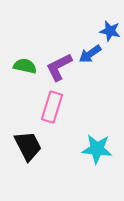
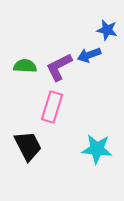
blue star: moved 3 px left, 1 px up
blue arrow: moved 1 px left, 1 px down; rotated 15 degrees clockwise
green semicircle: rotated 10 degrees counterclockwise
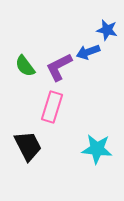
blue arrow: moved 1 px left, 3 px up
green semicircle: rotated 130 degrees counterclockwise
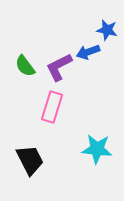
black trapezoid: moved 2 px right, 14 px down
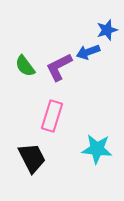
blue star: rotated 30 degrees counterclockwise
pink rectangle: moved 9 px down
black trapezoid: moved 2 px right, 2 px up
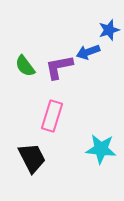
blue star: moved 2 px right
purple L-shape: rotated 16 degrees clockwise
cyan star: moved 4 px right
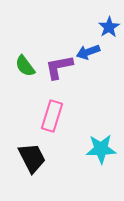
blue star: moved 3 px up; rotated 15 degrees counterclockwise
cyan star: rotated 8 degrees counterclockwise
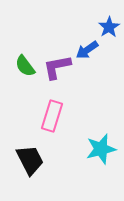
blue arrow: moved 1 px left, 2 px up; rotated 15 degrees counterclockwise
purple L-shape: moved 2 px left
cyan star: rotated 12 degrees counterclockwise
black trapezoid: moved 2 px left, 2 px down
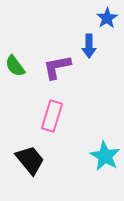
blue star: moved 2 px left, 9 px up
blue arrow: moved 2 px right, 4 px up; rotated 55 degrees counterclockwise
green semicircle: moved 10 px left
cyan star: moved 4 px right, 7 px down; rotated 28 degrees counterclockwise
black trapezoid: rotated 12 degrees counterclockwise
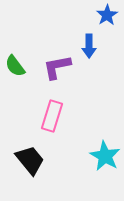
blue star: moved 3 px up
